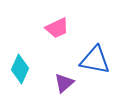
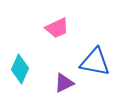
blue triangle: moved 2 px down
purple triangle: rotated 15 degrees clockwise
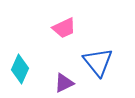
pink trapezoid: moved 7 px right
blue triangle: moved 3 px right; rotated 40 degrees clockwise
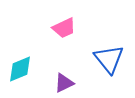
blue triangle: moved 11 px right, 3 px up
cyan diamond: rotated 44 degrees clockwise
